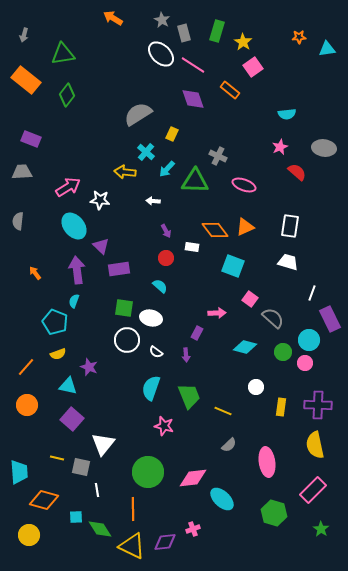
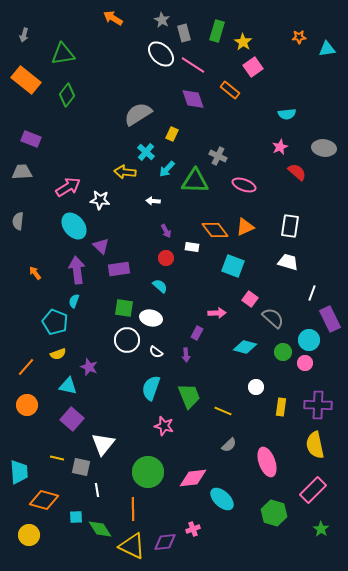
pink ellipse at (267, 462): rotated 12 degrees counterclockwise
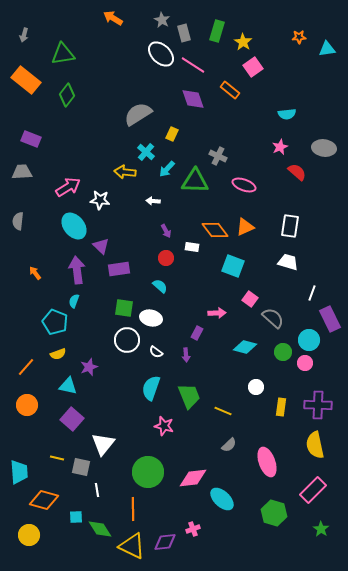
purple star at (89, 367): rotated 30 degrees clockwise
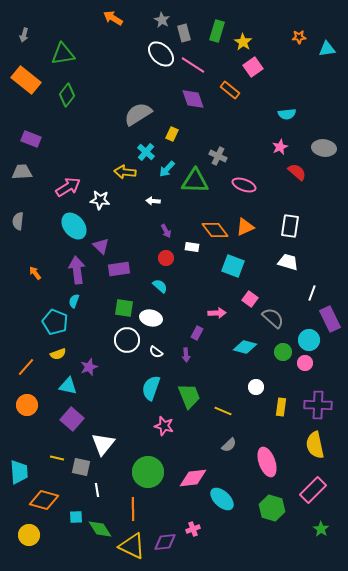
green hexagon at (274, 513): moved 2 px left, 5 px up
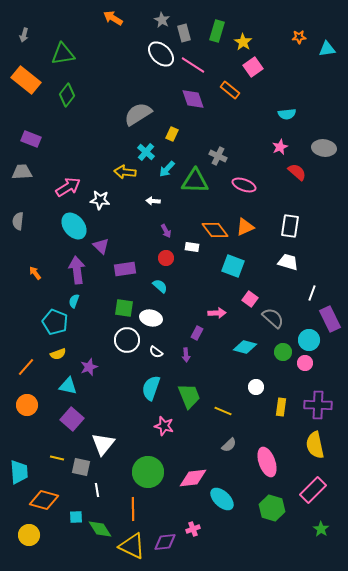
purple rectangle at (119, 269): moved 6 px right
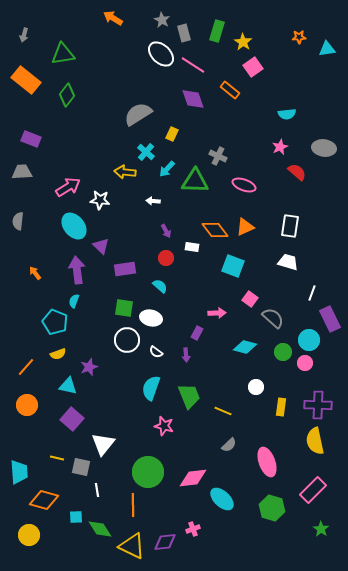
yellow semicircle at (315, 445): moved 4 px up
orange line at (133, 509): moved 4 px up
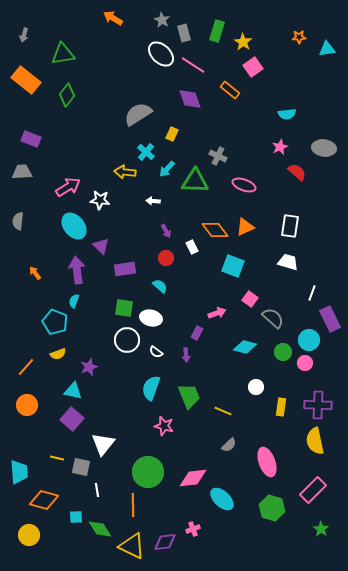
purple diamond at (193, 99): moved 3 px left
white rectangle at (192, 247): rotated 56 degrees clockwise
pink arrow at (217, 313): rotated 18 degrees counterclockwise
cyan triangle at (68, 386): moved 5 px right, 5 px down
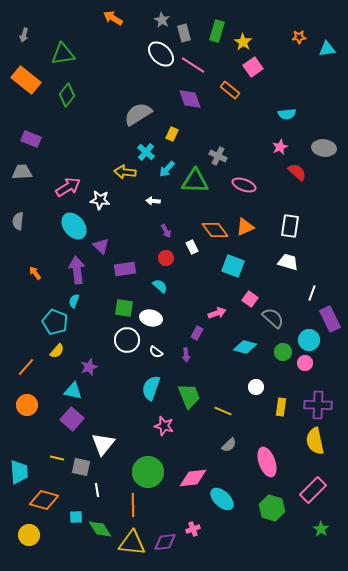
yellow semicircle at (58, 354): moved 1 px left, 3 px up; rotated 28 degrees counterclockwise
yellow triangle at (132, 546): moved 3 px up; rotated 20 degrees counterclockwise
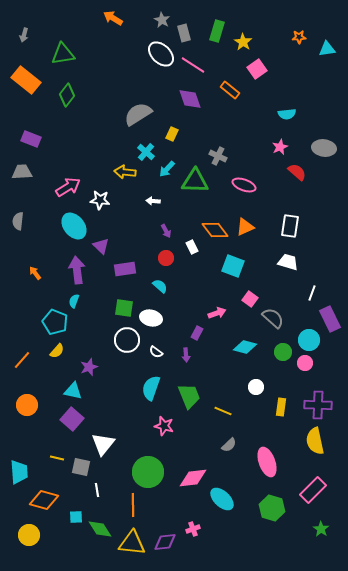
pink square at (253, 67): moved 4 px right, 2 px down
orange line at (26, 367): moved 4 px left, 7 px up
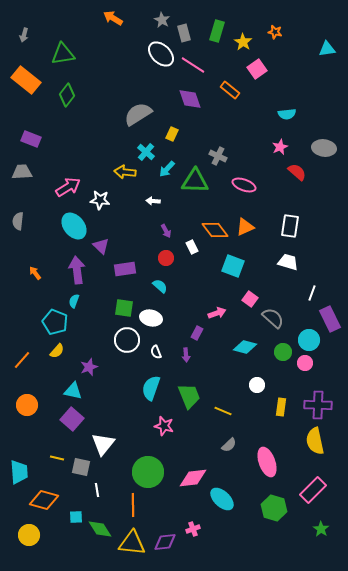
orange star at (299, 37): moved 24 px left, 5 px up; rotated 16 degrees clockwise
white semicircle at (156, 352): rotated 32 degrees clockwise
white circle at (256, 387): moved 1 px right, 2 px up
green hexagon at (272, 508): moved 2 px right
